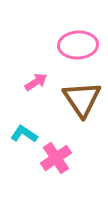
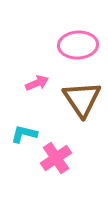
pink arrow: moved 1 px right, 1 px down; rotated 10 degrees clockwise
cyan L-shape: rotated 20 degrees counterclockwise
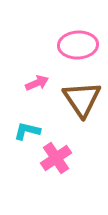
cyan L-shape: moved 3 px right, 3 px up
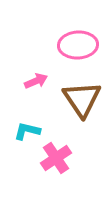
pink arrow: moved 1 px left, 2 px up
